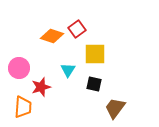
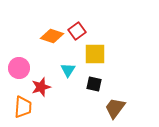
red square: moved 2 px down
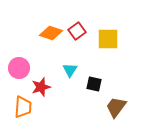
orange diamond: moved 1 px left, 3 px up
yellow square: moved 13 px right, 15 px up
cyan triangle: moved 2 px right
brown trapezoid: moved 1 px right, 1 px up
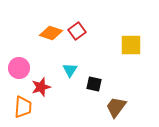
yellow square: moved 23 px right, 6 px down
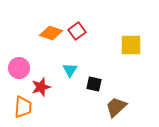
brown trapezoid: rotated 10 degrees clockwise
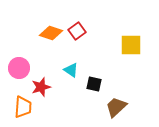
cyan triangle: moved 1 px right; rotated 28 degrees counterclockwise
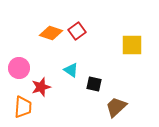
yellow square: moved 1 px right
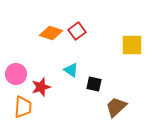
pink circle: moved 3 px left, 6 px down
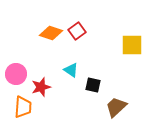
black square: moved 1 px left, 1 px down
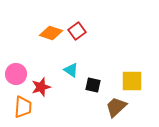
yellow square: moved 36 px down
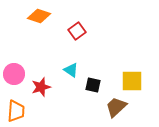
orange diamond: moved 12 px left, 17 px up
pink circle: moved 2 px left
orange trapezoid: moved 7 px left, 4 px down
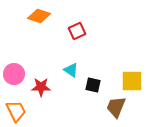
red square: rotated 12 degrees clockwise
red star: rotated 18 degrees clockwise
brown trapezoid: rotated 25 degrees counterclockwise
orange trapezoid: rotated 30 degrees counterclockwise
